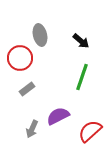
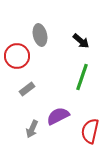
red circle: moved 3 px left, 2 px up
red semicircle: rotated 35 degrees counterclockwise
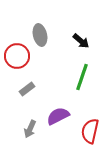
gray arrow: moved 2 px left
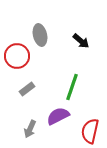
green line: moved 10 px left, 10 px down
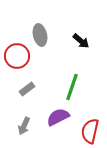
purple semicircle: moved 1 px down
gray arrow: moved 6 px left, 3 px up
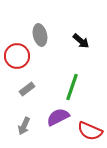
red semicircle: rotated 80 degrees counterclockwise
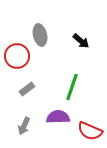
purple semicircle: rotated 25 degrees clockwise
